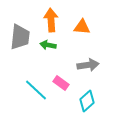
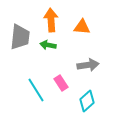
pink rectangle: rotated 21 degrees clockwise
cyan line: rotated 15 degrees clockwise
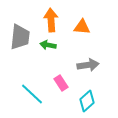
cyan line: moved 4 px left, 4 px down; rotated 15 degrees counterclockwise
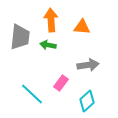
pink rectangle: rotated 70 degrees clockwise
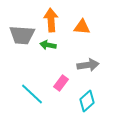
gray trapezoid: moved 2 px right, 2 px up; rotated 88 degrees clockwise
